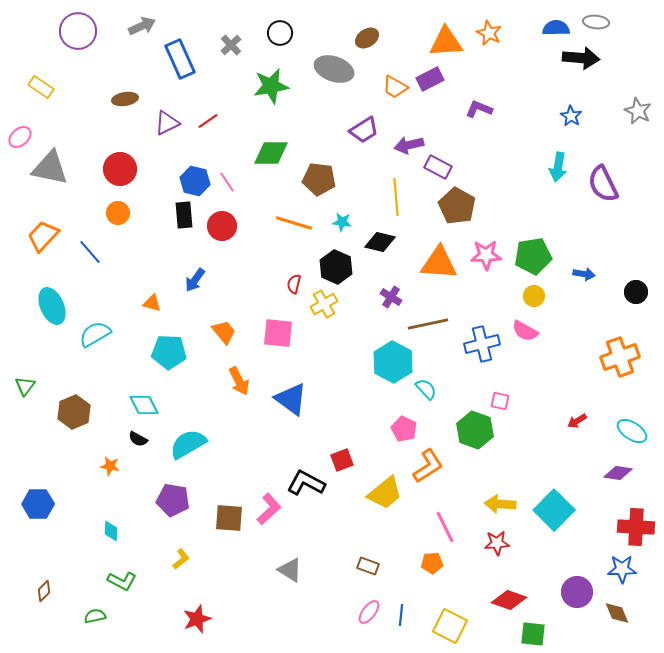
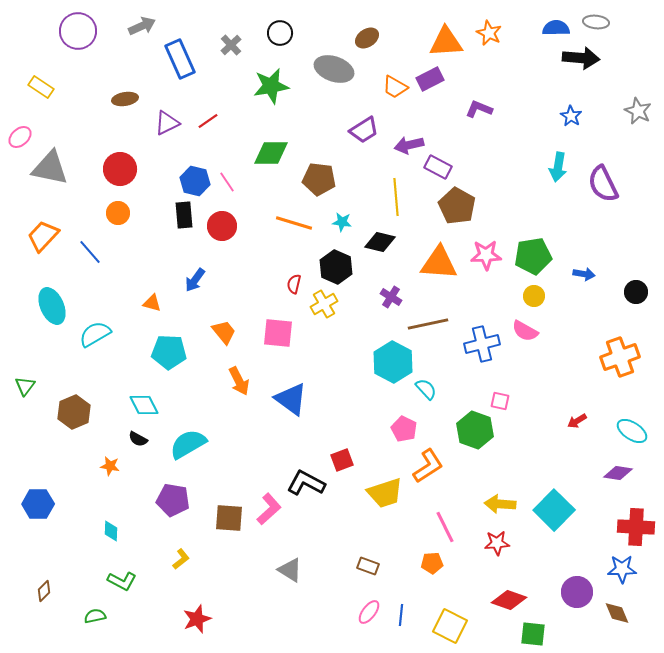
yellow trapezoid at (385, 493): rotated 21 degrees clockwise
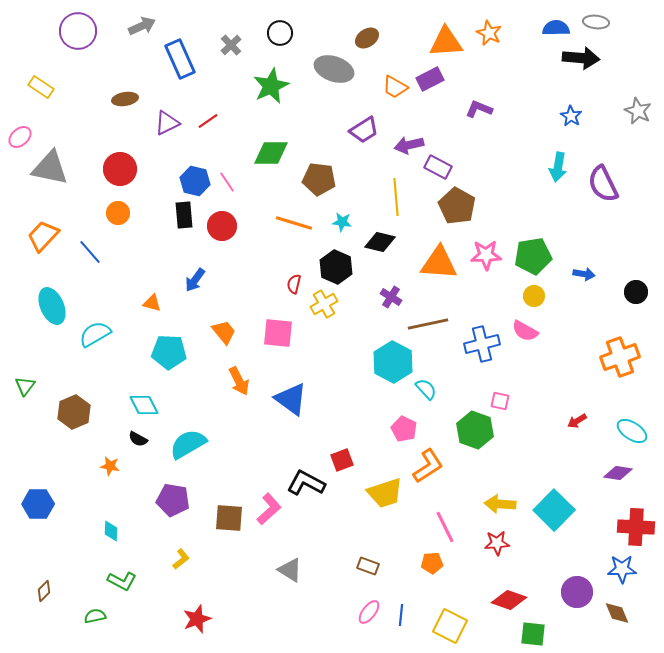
green star at (271, 86): rotated 15 degrees counterclockwise
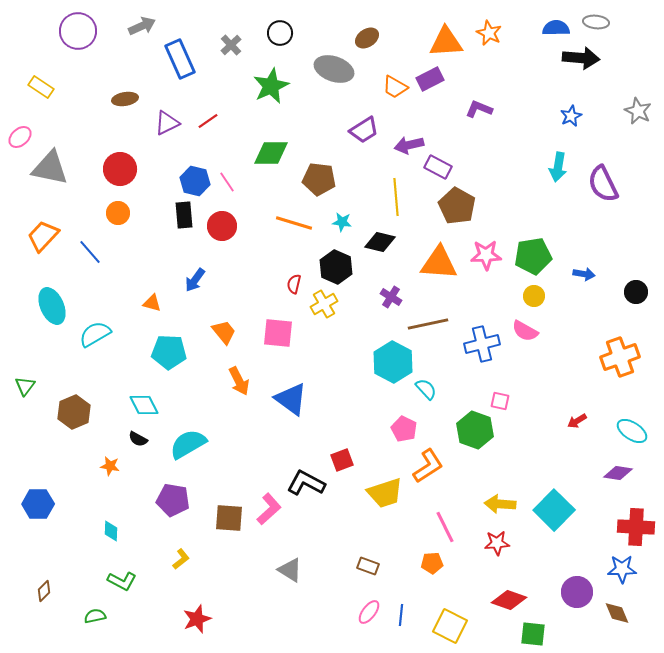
blue star at (571, 116): rotated 15 degrees clockwise
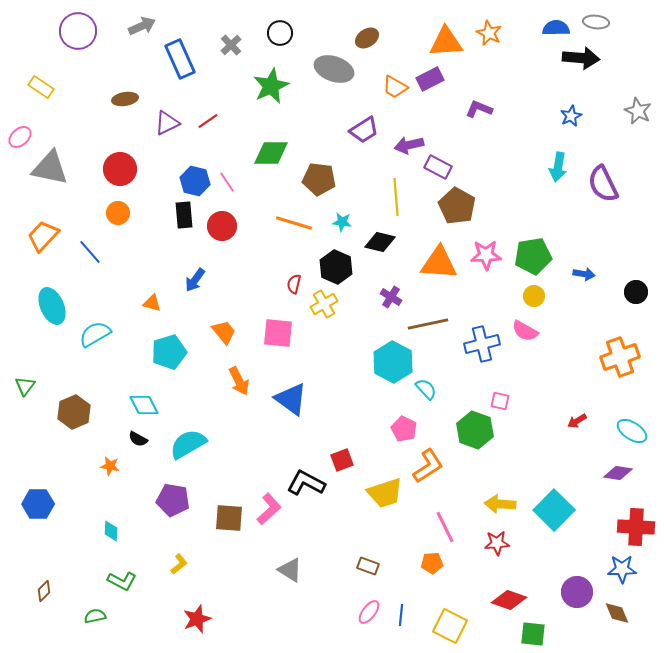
cyan pentagon at (169, 352): rotated 20 degrees counterclockwise
yellow L-shape at (181, 559): moved 2 px left, 5 px down
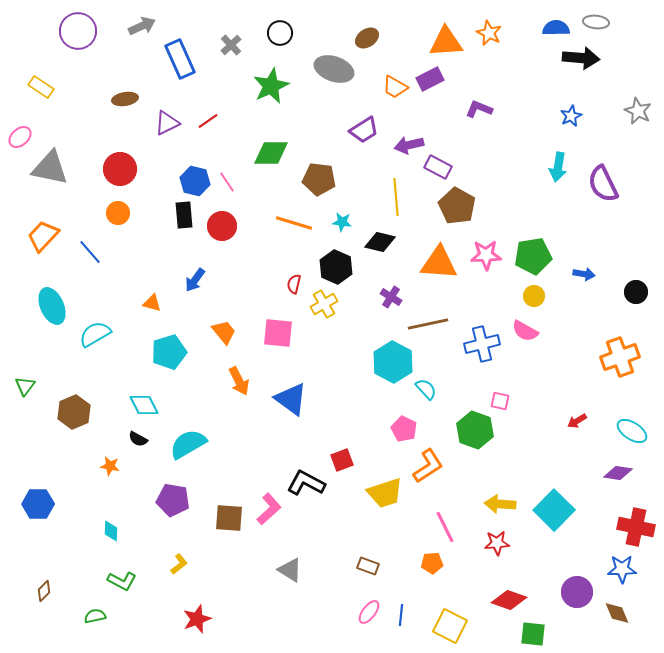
red cross at (636, 527): rotated 9 degrees clockwise
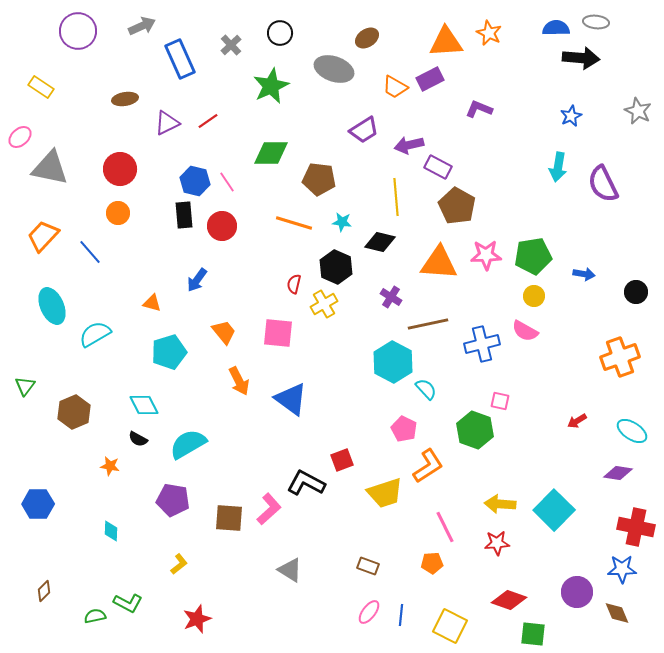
blue arrow at (195, 280): moved 2 px right
green L-shape at (122, 581): moved 6 px right, 22 px down
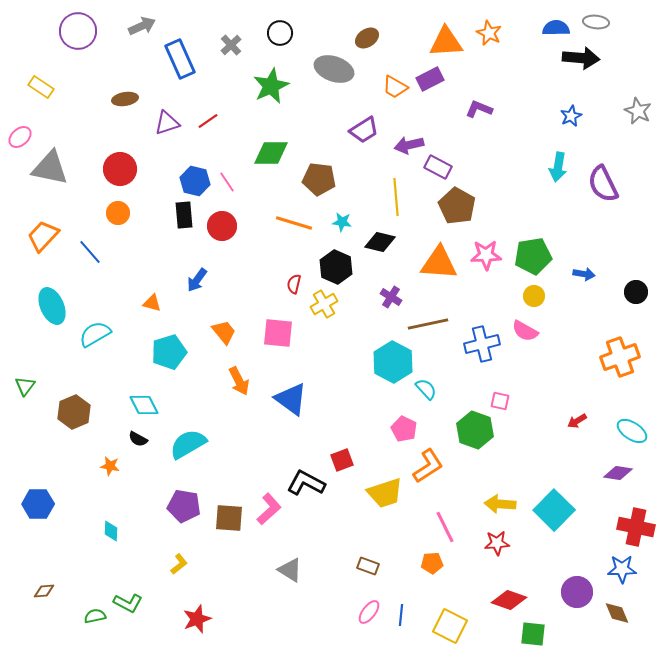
purple triangle at (167, 123): rotated 8 degrees clockwise
purple pentagon at (173, 500): moved 11 px right, 6 px down
brown diamond at (44, 591): rotated 40 degrees clockwise
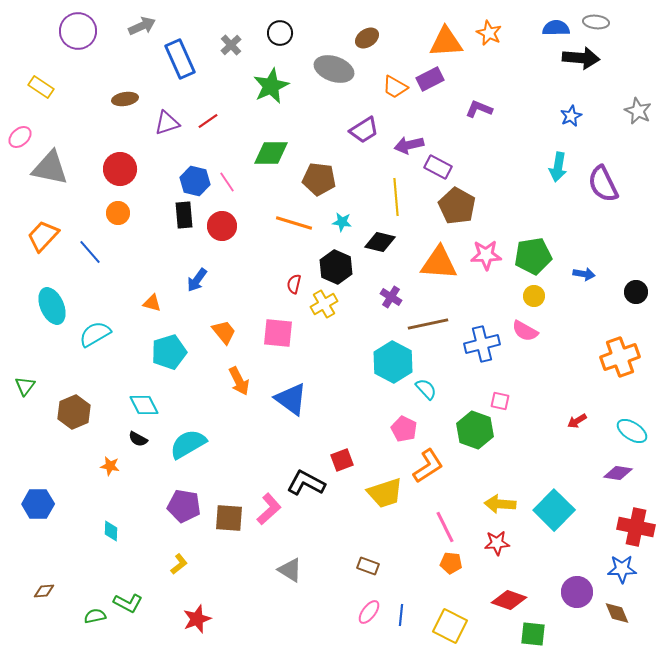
orange pentagon at (432, 563): moved 19 px right; rotated 10 degrees clockwise
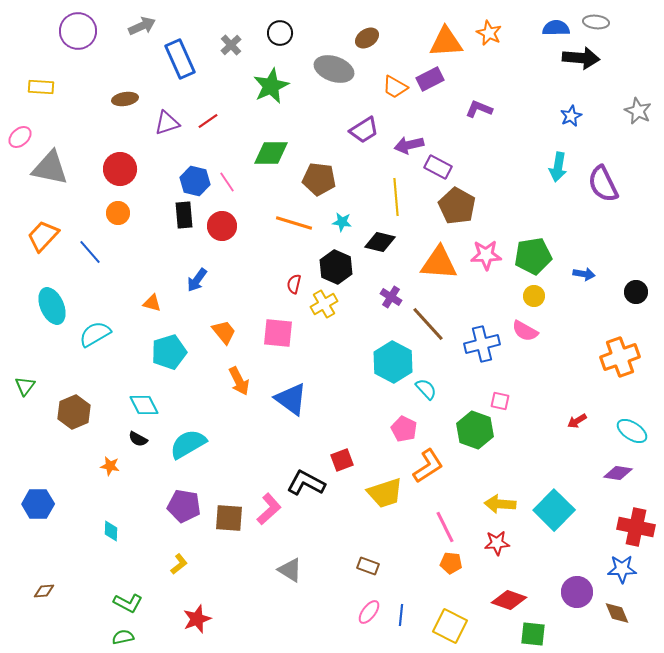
yellow rectangle at (41, 87): rotated 30 degrees counterclockwise
brown line at (428, 324): rotated 60 degrees clockwise
green semicircle at (95, 616): moved 28 px right, 21 px down
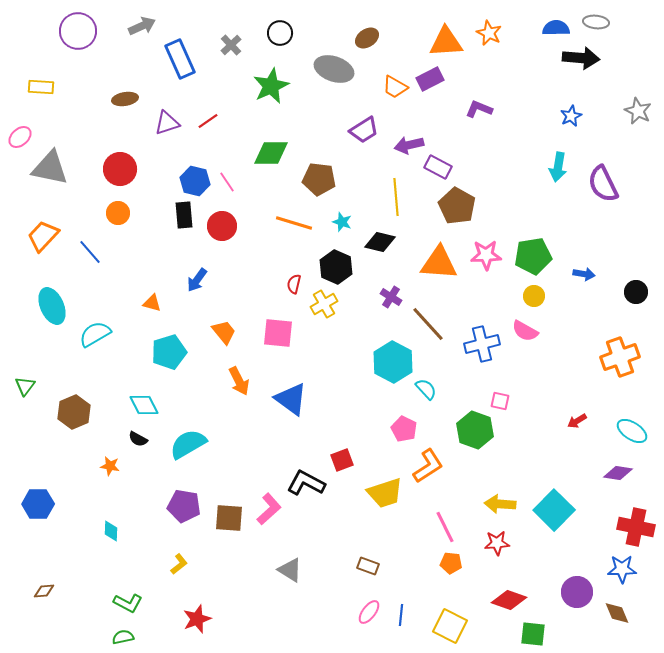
cyan star at (342, 222): rotated 12 degrees clockwise
